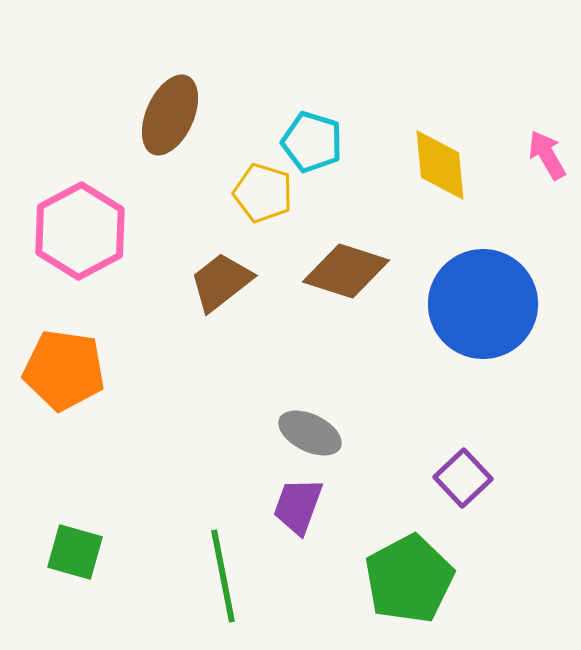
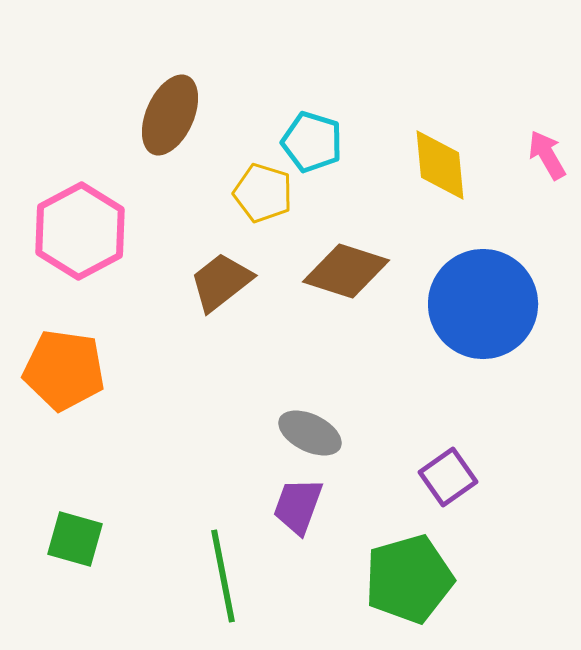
purple square: moved 15 px left, 1 px up; rotated 8 degrees clockwise
green square: moved 13 px up
green pentagon: rotated 12 degrees clockwise
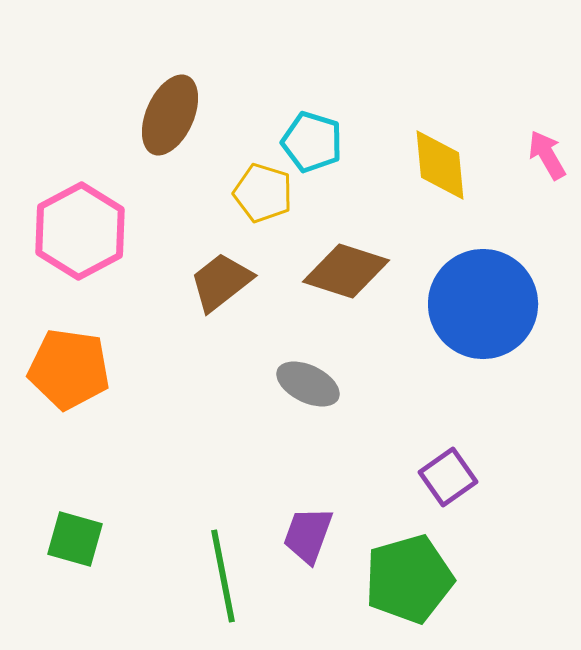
orange pentagon: moved 5 px right, 1 px up
gray ellipse: moved 2 px left, 49 px up
purple trapezoid: moved 10 px right, 29 px down
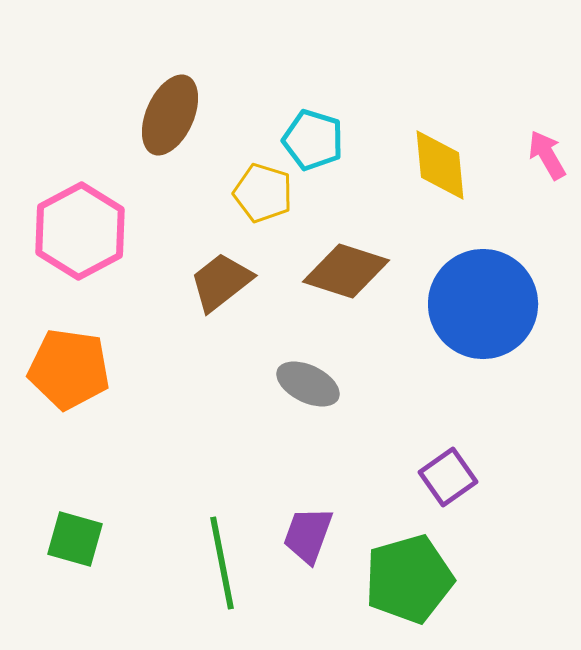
cyan pentagon: moved 1 px right, 2 px up
green line: moved 1 px left, 13 px up
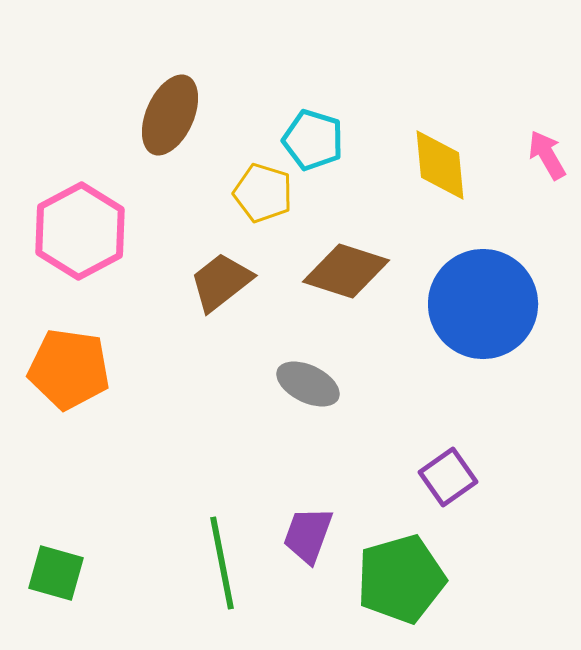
green square: moved 19 px left, 34 px down
green pentagon: moved 8 px left
